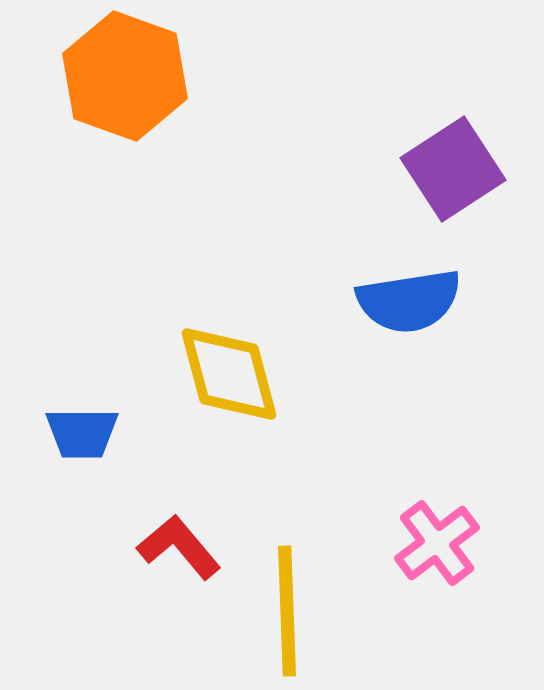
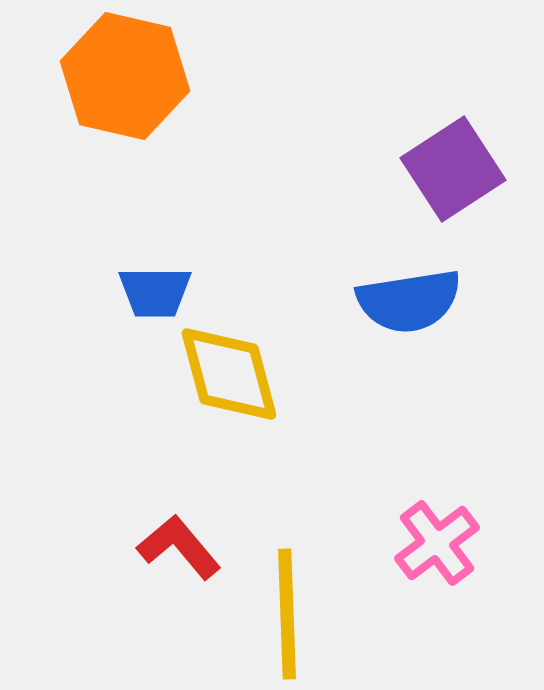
orange hexagon: rotated 7 degrees counterclockwise
blue trapezoid: moved 73 px right, 141 px up
yellow line: moved 3 px down
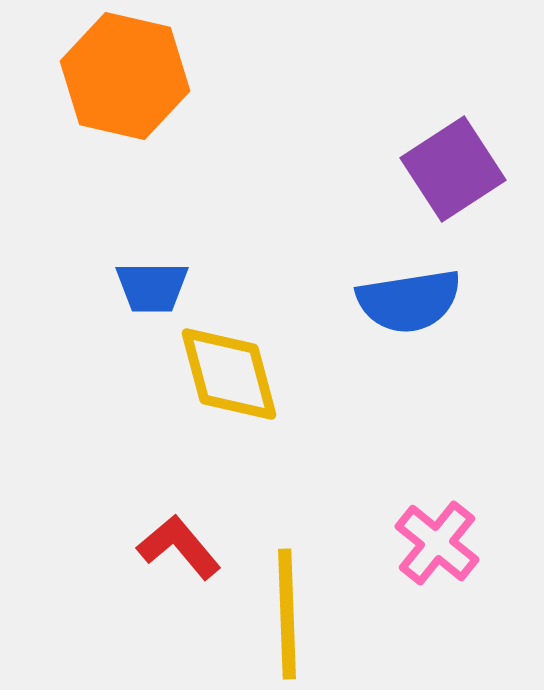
blue trapezoid: moved 3 px left, 5 px up
pink cross: rotated 14 degrees counterclockwise
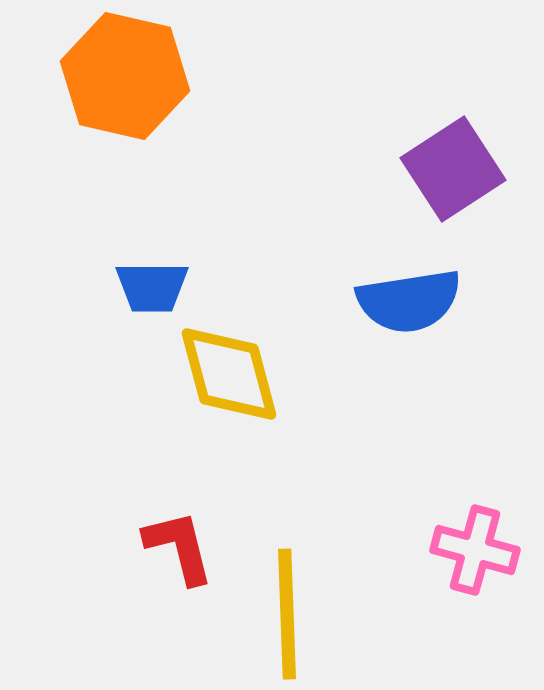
pink cross: moved 38 px right, 7 px down; rotated 24 degrees counterclockwise
red L-shape: rotated 26 degrees clockwise
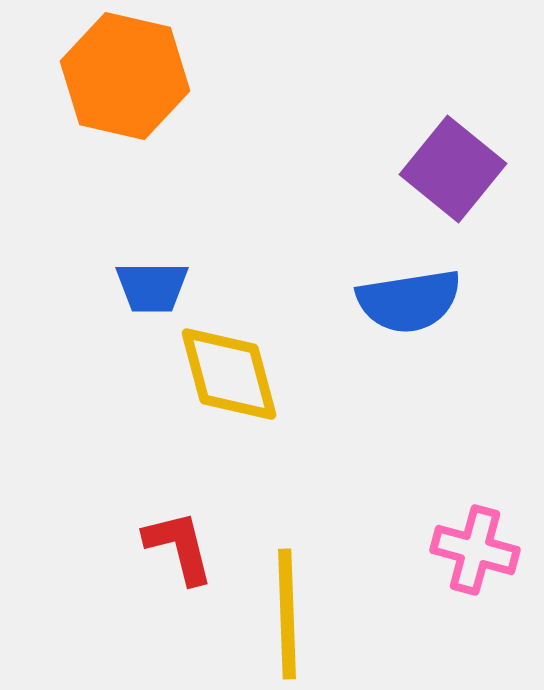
purple square: rotated 18 degrees counterclockwise
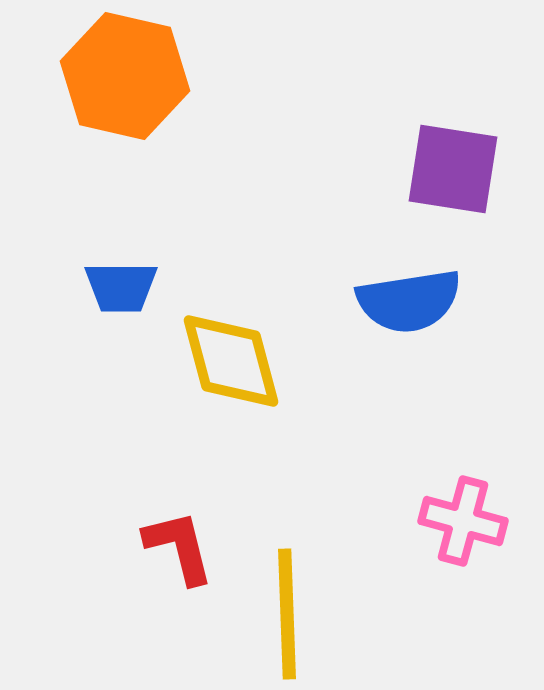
purple square: rotated 30 degrees counterclockwise
blue trapezoid: moved 31 px left
yellow diamond: moved 2 px right, 13 px up
pink cross: moved 12 px left, 29 px up
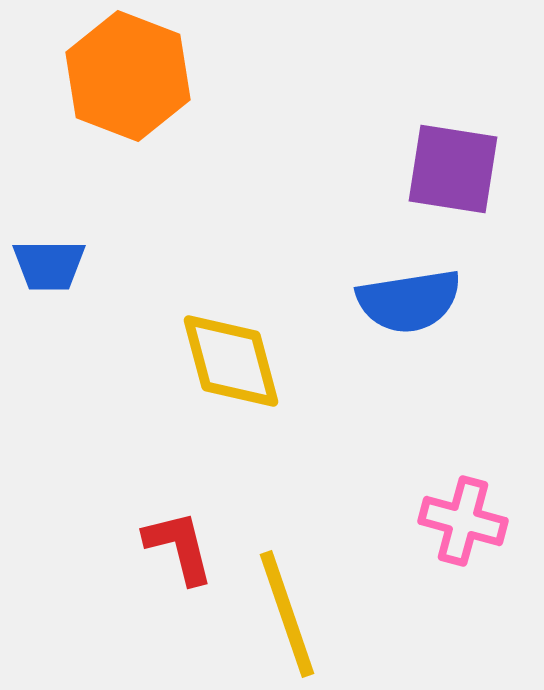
orange hexagon: moved 3 px right; rotated 8 degrees clockwise
blue trapezoid: moved 72 px left, 22 px up
yellow line: rotated 17 degrees counterclockwise
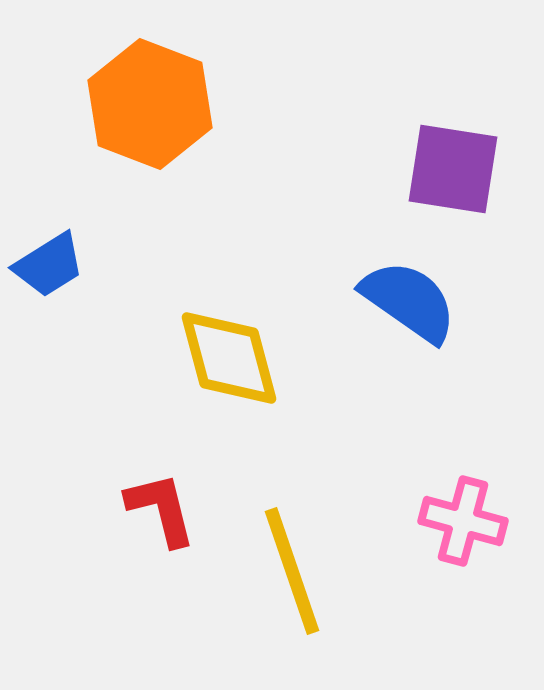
orange hexagon: moved 22 px right, 28 px down
blue trapezoid: rotated 32 degrees counterclockwise
blue semicircle: rotated 136 degrees counterclockwise
yellow diamond: moved 2 px left, 3 px up
red L-shape: moved 18 px left, 38 px up
yellow line: moved 5 px right, 43 px up
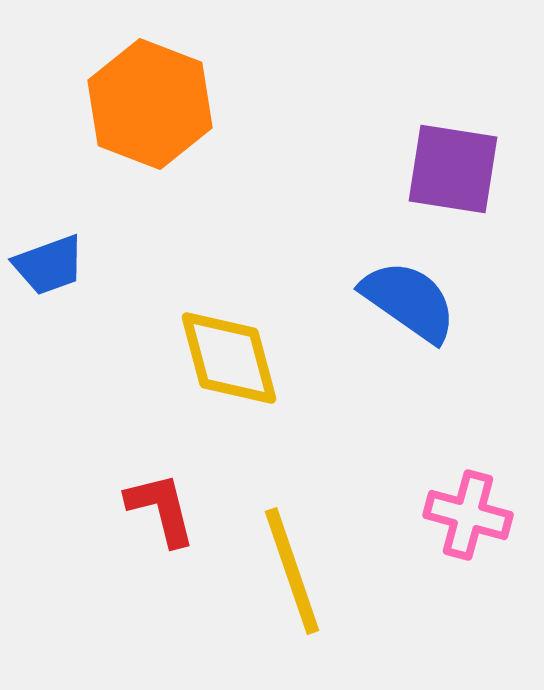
blue trapezoid: rotated 12 degrees clockwise
pink cross: moved 5 px right, 6 px up
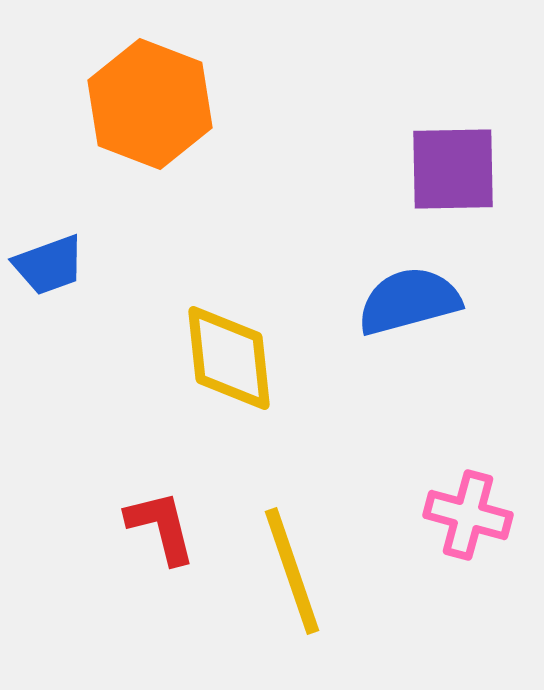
purple square: rotated 10 degrees counterclockwise
blue semicircle: rotated 50 degrees counterclockwise
yellow diamond: rotated 9 degrees clockwise
red L-shape: moved 18 px down
